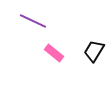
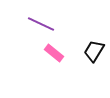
purple line: moved 8 px right, 3 px down
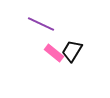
black trapezoid: moved 22 px left
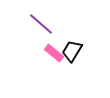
purple line: rotated 16 degrees clockwise
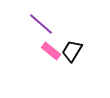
pink rectangle: moved 3 px left, 2 px up
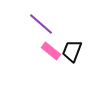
black trapezoid: rotated 10 degrees counterclockwise
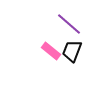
purple line: moved 28 px right
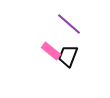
black trapezoid: moved 4 px left, 5 px down
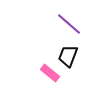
pink rectangle: moved 1 px left, 22 px down
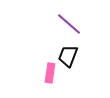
pink rectangle: rotated 60 degrees clockwise
